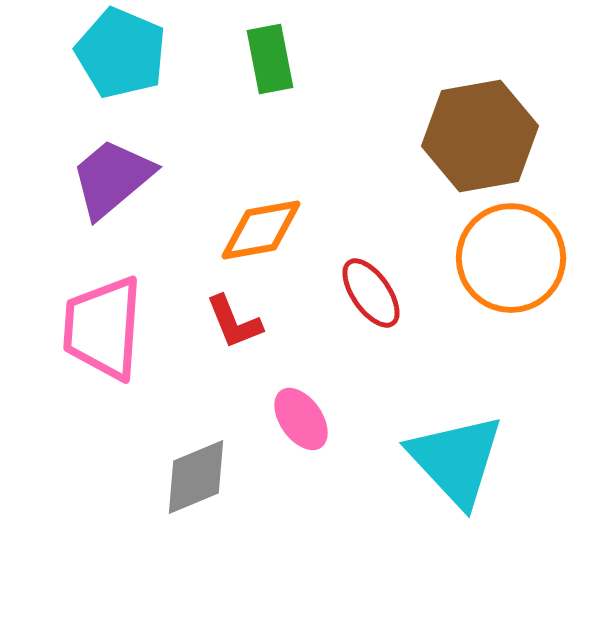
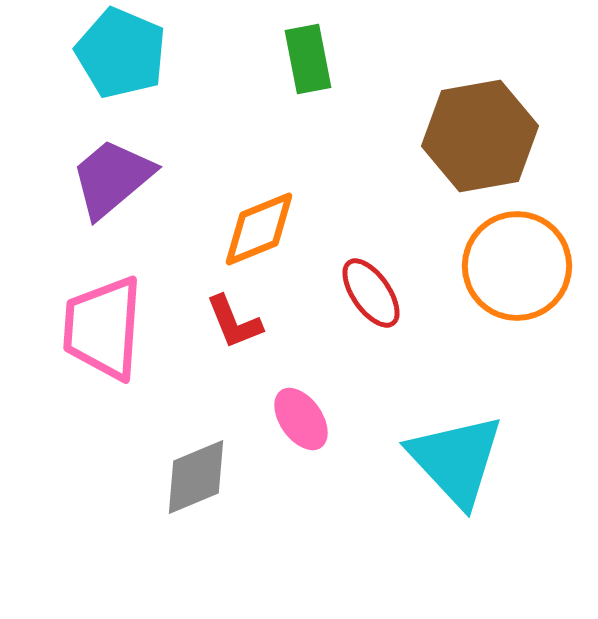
green rectangle: moved 38 px right
orange diamond: moved 2 px left, 1 px up; rotated 12 degrees counterclockwise
orange circle: moved 6 px right, 8 px down
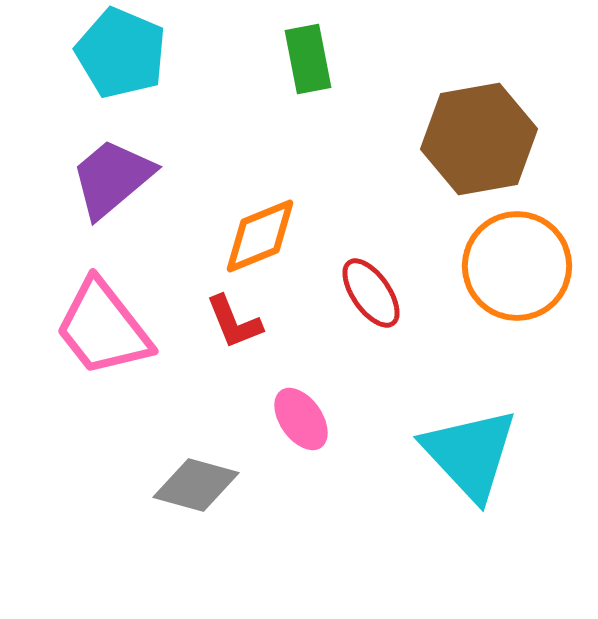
brown hexagon: moved 1 px left, 3 px down
orange diamond: moved 1 px right, 7 px down
pink trapezoid: rotated 42 degrees counterclockwise
cyan triangle: moved 14 px right, 6 px up
gray diamond: moved 8 px down; rotated 38 degrees clockwise
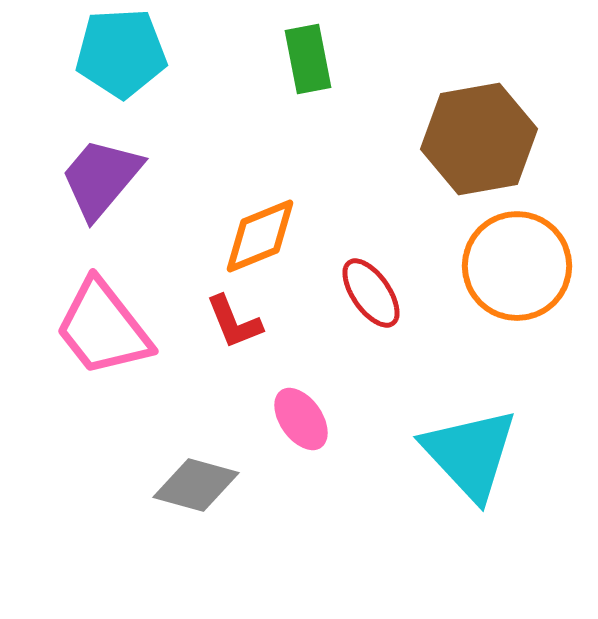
cyan pentagon: rotated 26 degrees counterclockwise
purple trapezoid: moved 11 px left; rotated 10 degrees counterclockwise
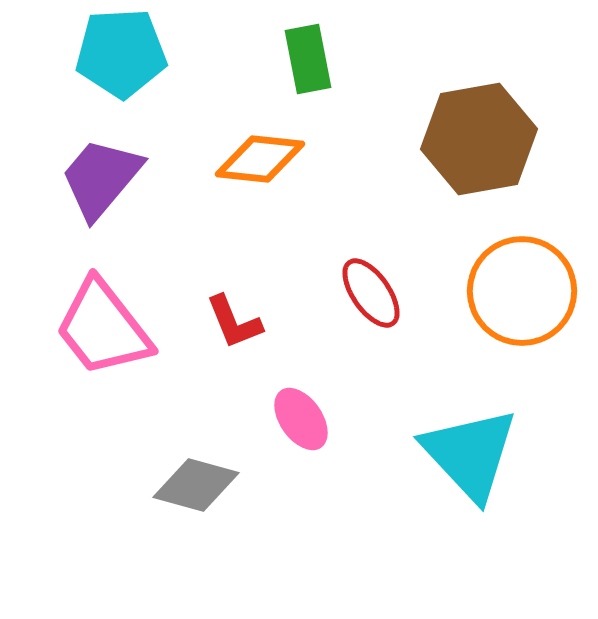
orange diamond: moved 77 px up; rotated 28 degrees clockwise
orange circle: moved 5 px right, 25 px down
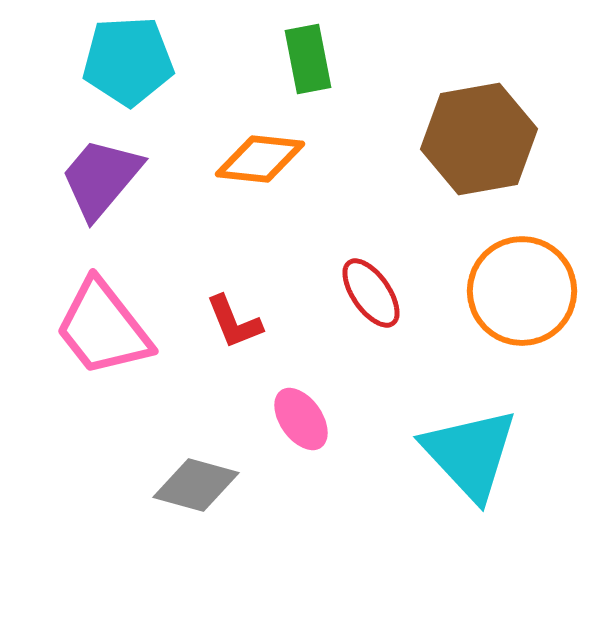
cyan pentagon: moved 7 px right, 8 px down
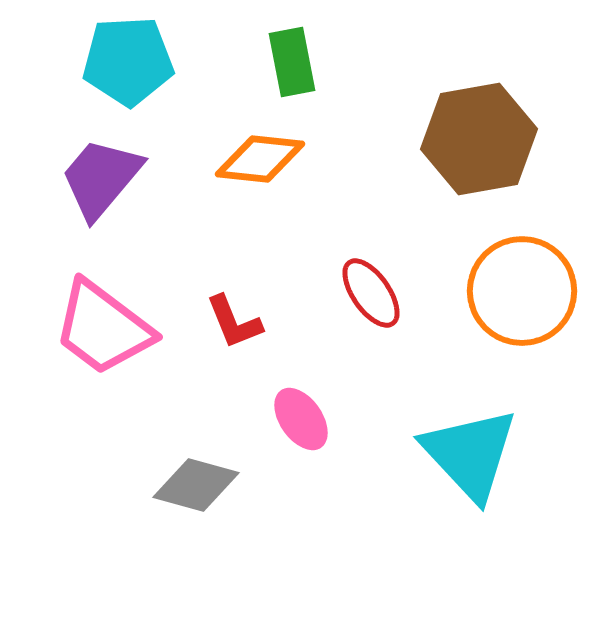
green rectangle: moved 16 px left, 3 px down
pink trapezoid: rotated 15 degrees counterclockwise
